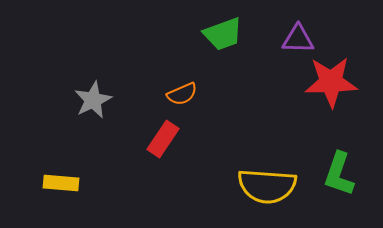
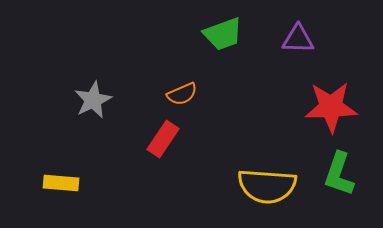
red star: moved 25 px down
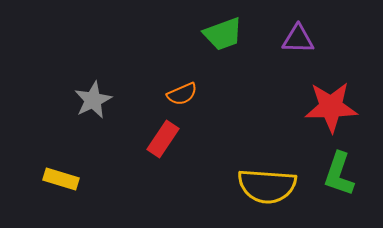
yellow rectangle: moved 4 px up; rotated 12 degrees clockwise
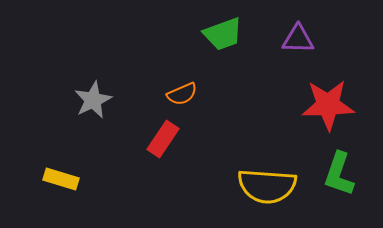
red star: moved 3 px left, 2 px up
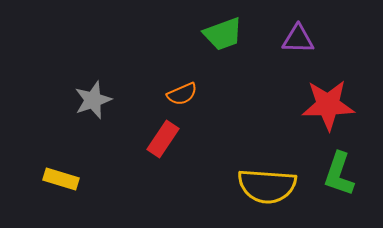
gray star: rotated 6 degrees clockwise
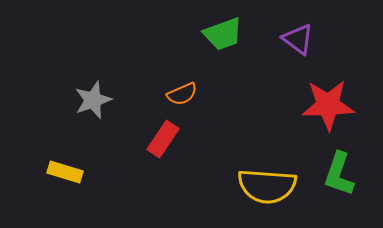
purple triangle: rotated 36 degrees clockwise
yellow rectangle: moved 4 px right, 7 px up
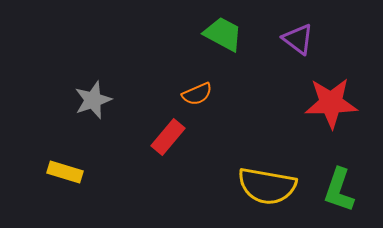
green trapezoid: rotated 132 degrees counterclockwise
orange semicircle: moved 15 px right
red star: moved 3 px right, 2 px up
red rectangle: moved 5 px right, 2 px up; rotated 6 degrees clockwise
green L-shape: moved 16 px down
yellow semicircle: rotated 6 degrees clockwise
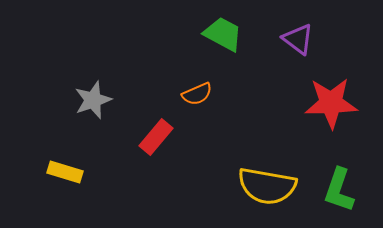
red rectangle: moved 12 px left
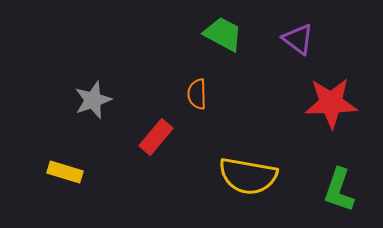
orange semicircle: rotated 112 degrees clockwise
yellow semicircle: moved 19 px left, 10 px up
